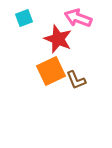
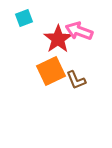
pink arrow: moved 1 px right, 13 px down
red star: rotated 16 degrees clockwise
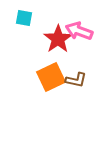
cyan square: rotated 30 degrees clockwise
orange square: moved 6 px down
brown L-shape: rotated 55 degrees counterclockwise
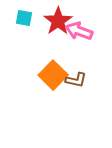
red star: moved 18 px up
orange square: moved 2 px right, 2 px up; rotated 20 degrees counterclockwise
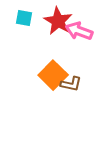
red star: rotated 8 degrees counterclockwise
brown L-shape: moved 5 px left, 4 px down
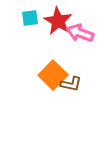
cyan square: moved 6 px right; rotated 18 degrees counterclockwise
pink arrow: moved 1 px right, 2 px down
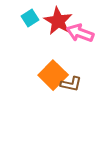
cyan square: rotated 24 degrees counterclockwise
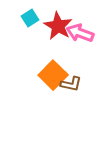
red star: moved 5 px down
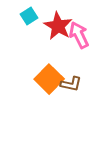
cyan square: moved 1 px left, 2 px up
pink arrow: moved 1 px left, 2 px down; rotated 44 degrees clockwise
orange square: moved 4 px left, 4 px down
